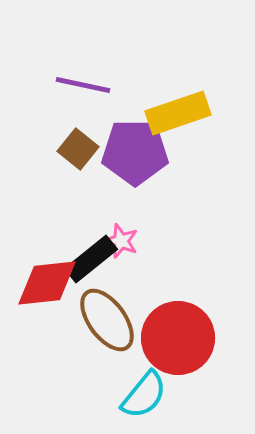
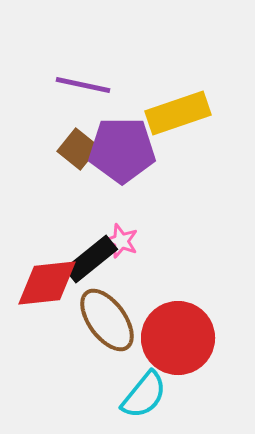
purple pentagon: moved 13 px left, 2 px up
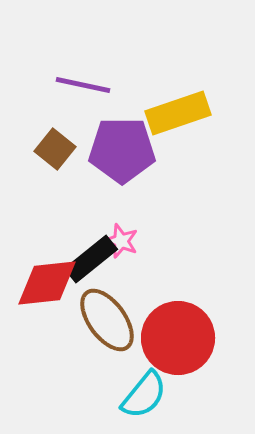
brown square: moved 23 px left
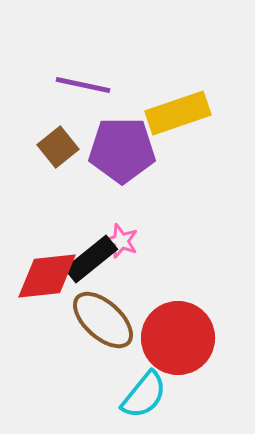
brown square: moved 3 px right, 2 px up; rotated 12 degrees clockwise
red diamond: moved 7 px up
brown ellipse: moved 4 px left; rotated 12 degrees counterclockwise
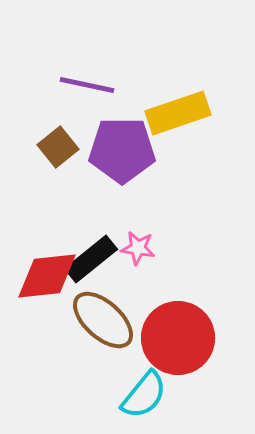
purple line: moved 4 px right
pink star: moved 17 px right, 7 px down; rotated 12 degrees counterclockwise
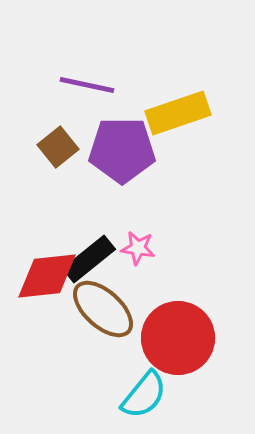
black rectangle: moved 2 px left
brown ellipse: moved 11 px up
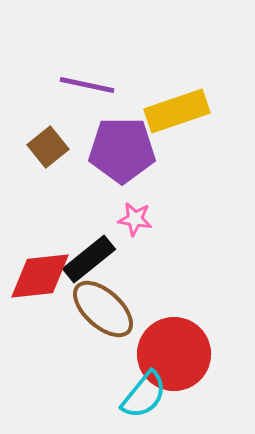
yellow rectangle: moved 1 px left, 2 px up
brown square: moved 10 px left
pink star: moved 3 px left, 29 px up
red diamond: moved 7 px left
red circle: moved 4 px left, 16 px down
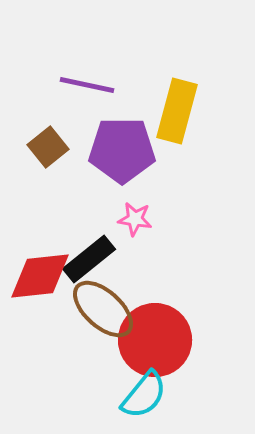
yellow rectangle: rotated 56 degrees counterclockwise
red circle: moved 19 px left, 14 px up
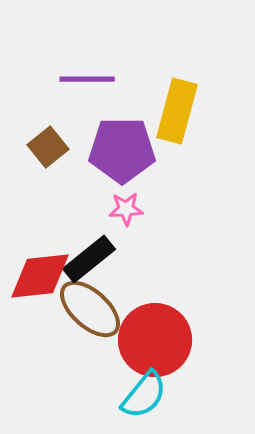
purple line: moved 6 px up; rotated 12 degrees counterclockwise
pink star: moved 9 px left, 10 px up; rotated 12 degrees counterclockwise
brown ellipse: moved 13 px left
